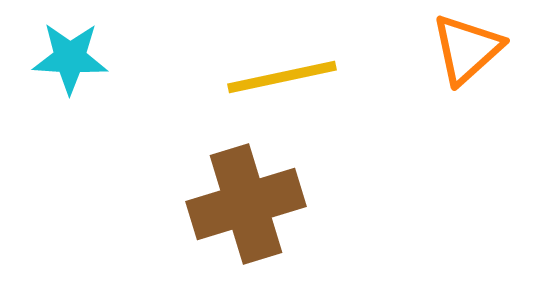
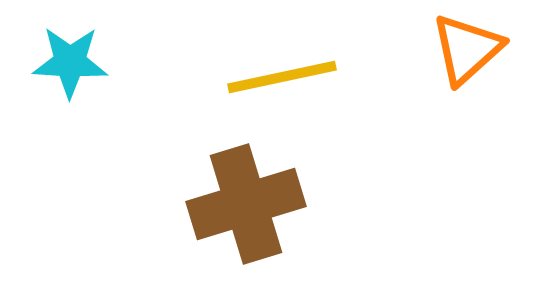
cyan star: moved 4 px down
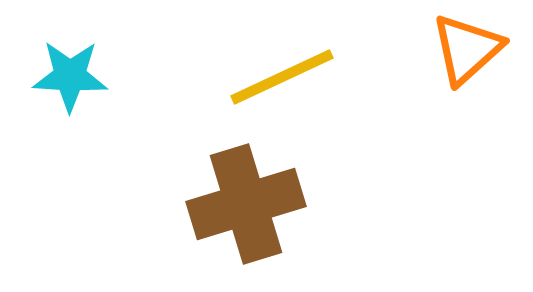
cyan star: moved 14 px down
yellow line: rotated 13 degrees counterclockwise
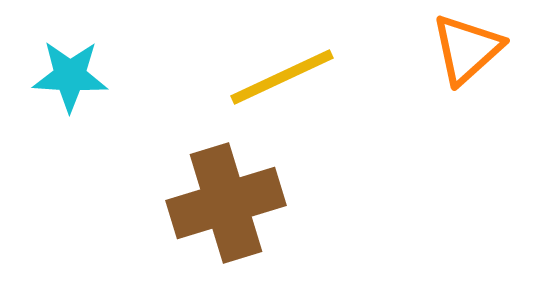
brown cross: moved 20 px left, 1 px up
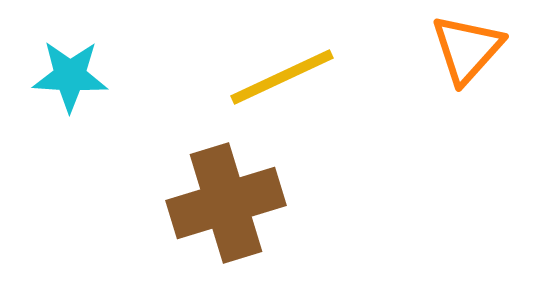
orange triangle: rotated 6 degrees counterclockwise
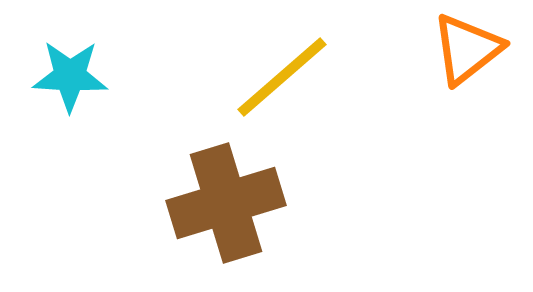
orange triangle: rotated 10 degrees clockwise
yellow line: rotated 16 degrees counterclockwise
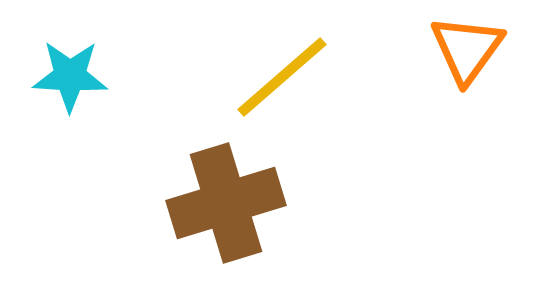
orange triangle: rotated 16 degrees counterclockwise
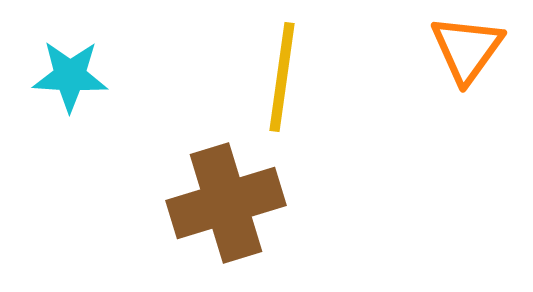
yellow line: rotated 41 degrees counterclockwise
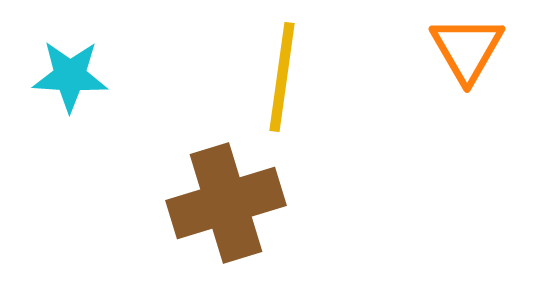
orange triangle: rotated 6 degrees counterclockwise
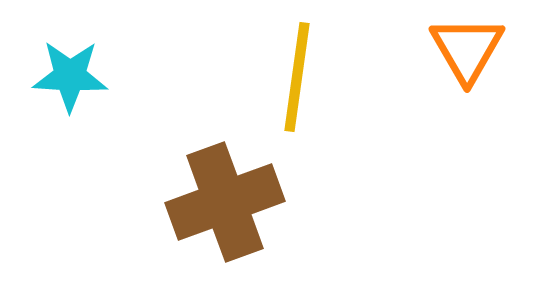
yellow line: moved 15 px right
brown cross: moved 1 px left, 1 px up; rotated 3 degrees counterclockwise
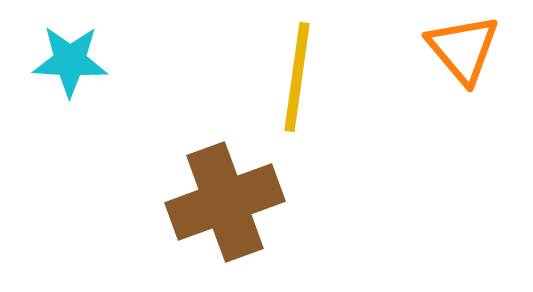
orange triangle: moved 4 px left; rotated 10 degrees counterclockwise
cyan star: moved 15 px up
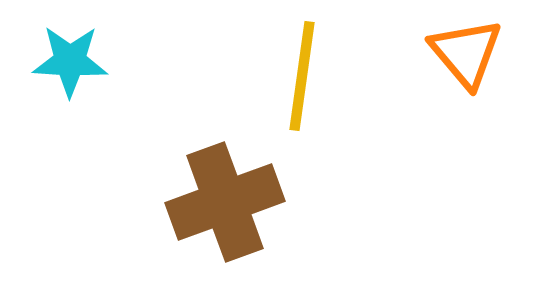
orange triangle: moved 3 px right, 4 px down
yellow line: moved 5 px right, 1 px up
